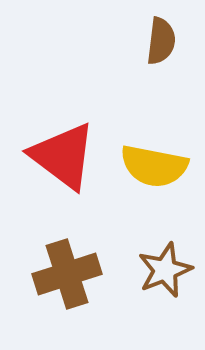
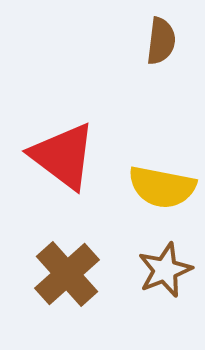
yellow semicircle: moved 8 px right, 21 px down
brown cross: rotated 24 degrees counterclockwise
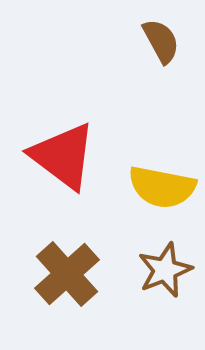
brown semicircle: rotated 36 degrees counterclockwise
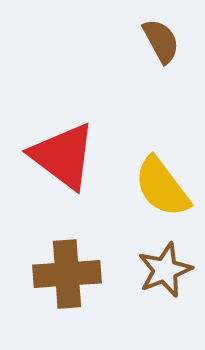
yellow semicircle: rotated 42 degrees clockwise
brown cross: rotated 38 degrees clockwise
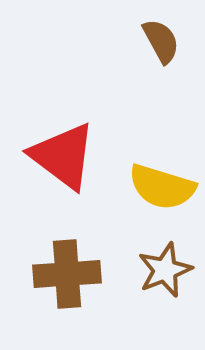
yellow semicircle: rotated 36 degrees counterclockwise
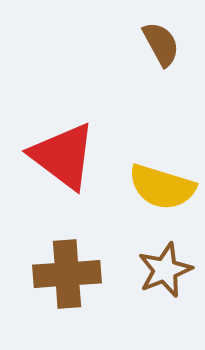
brown semicircle: moved 3 px down
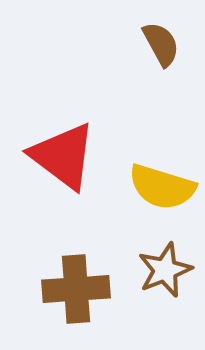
brown cross: moved 9 px right, 15 px down
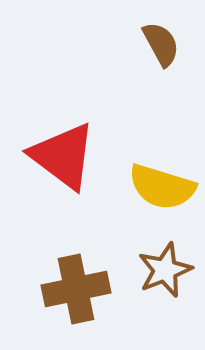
brown cross: rotated 8 degrees counterclockwise
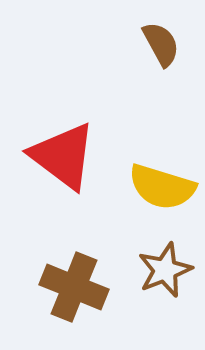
brown cross: moved 2 px left, 2 px up; rotated 34 degrees clockwise
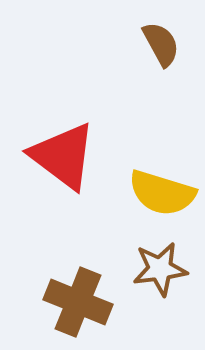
yellow semicircle: moved 6 px down
brown star: moved 5 px left, 1 px up; rotated 14 degrees clockwise
brown cross: moved 4 px right, 15 px down
